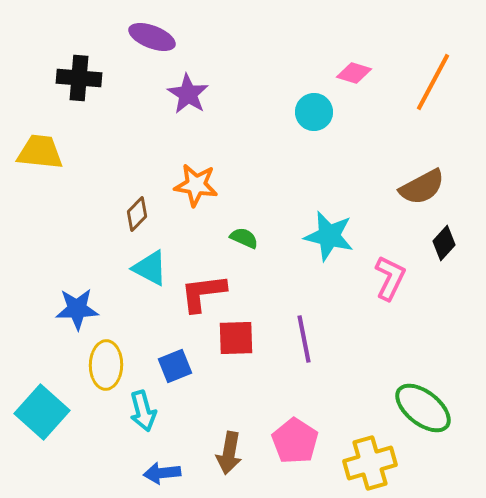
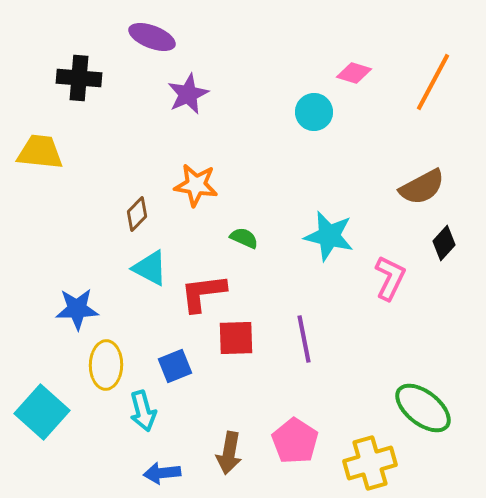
purple star: rotated 15 degrees clockwise
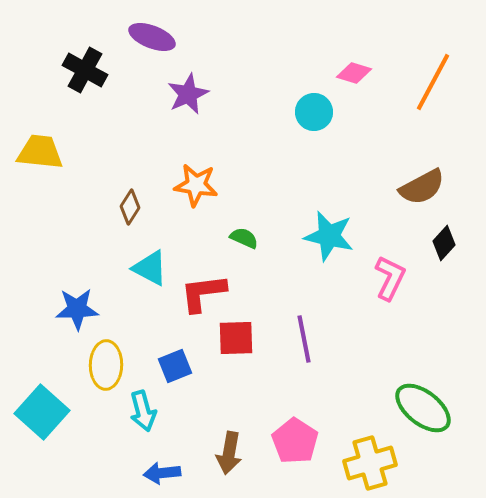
black cross: moved 6 px right, 8 px up; rotated 24 degrees clockwise
brown diamond: moved 7 px left, 7 px up; rotated 12 degrees counterclockwise
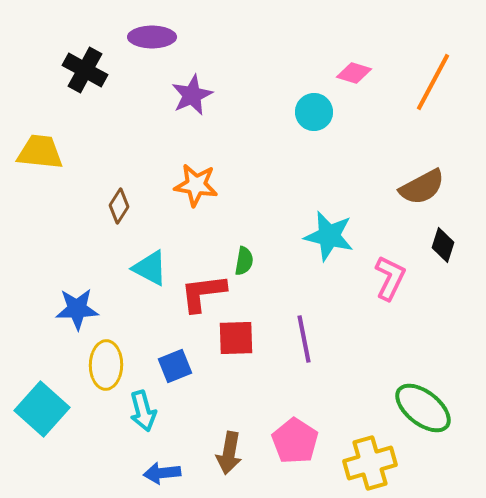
purple ellipse: rotated 21 degrees counterclockwise
purple star: moved 4 px right, 1 px down
brown diamond: moved 11 px left, 1 px up
green semicircle: moved 23 px down; rotated 76 degrees clockwise
black diamond: moved 1 px left, 2 px down; rotated 24 degrees counterclockwise
cyan square: moved 3 px up
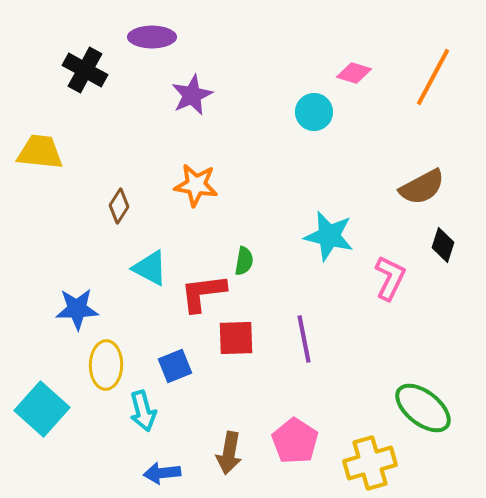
orange line: moved 5 px up
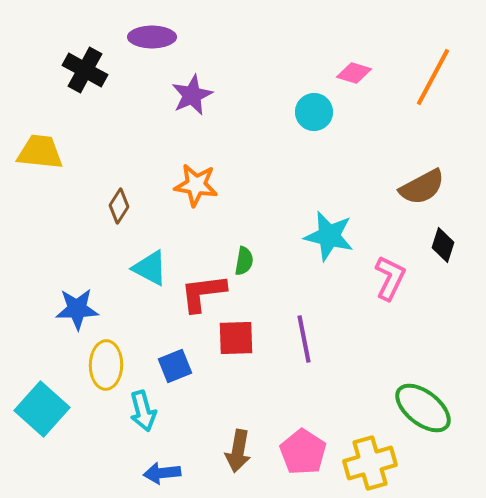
pink pentagon: moved 8 px right, 11 px down
brown arrow: moved 9 px right, 2 px up
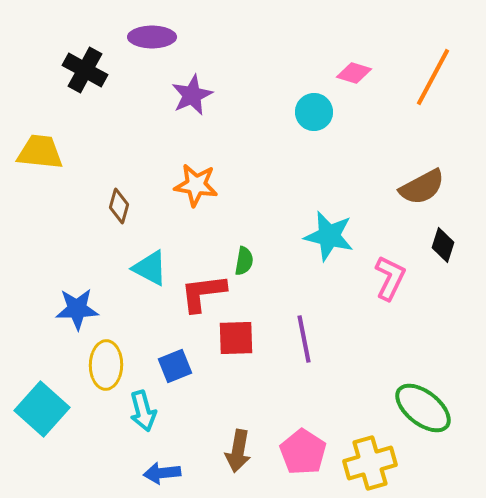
brown diamond: rotated 16 degrees counterclockwise
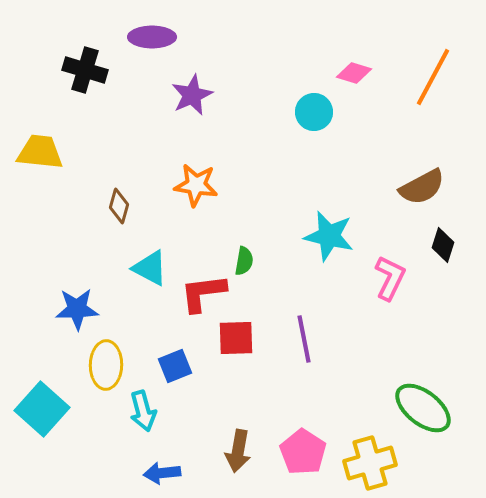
black cross: rotated 12 degrees counterclockwise
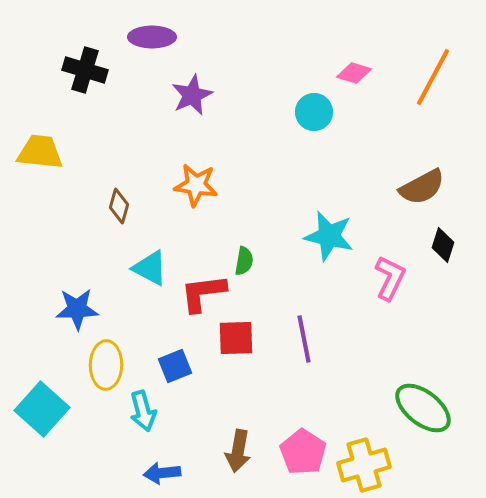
yellow cross: moved 6 px left, 2 px down
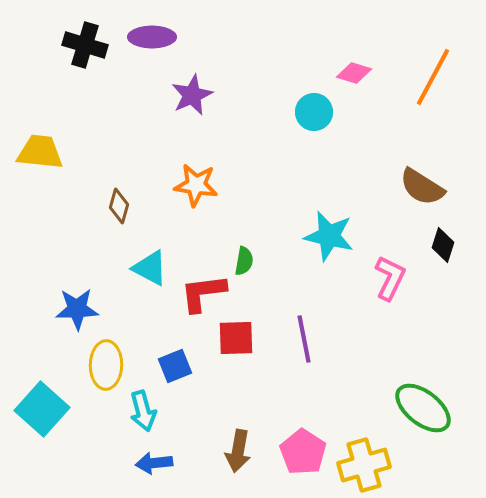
black cross: moved 25 px up
brown semicircle: rotated 60 degrees clockwise
blue arrow: moved 8 px left, 10 px up
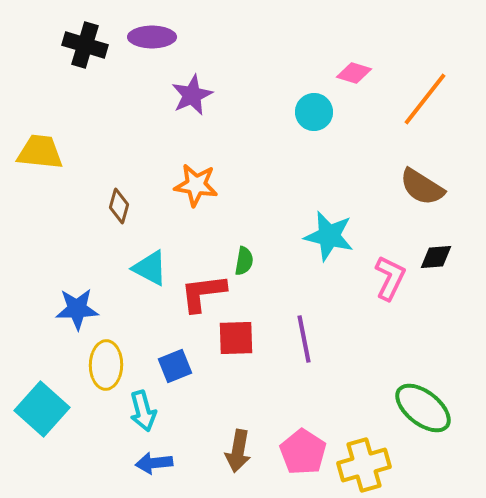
orange line: moved 8 px left, 22 px down; rotated 10 degrees clockwise
black diamond: moved 7 px left, 12 px down; rotated 68 degrees clockwise
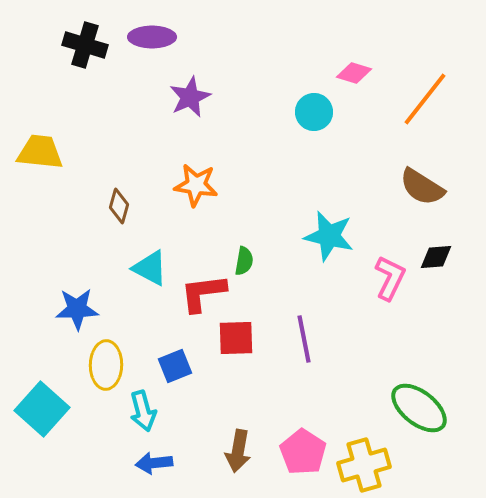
purple star: moved 2 px left, 2 px down
green ellipse: moved 4 px left
